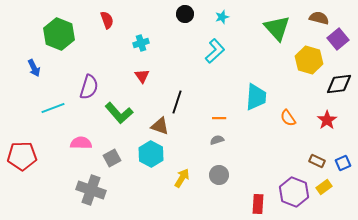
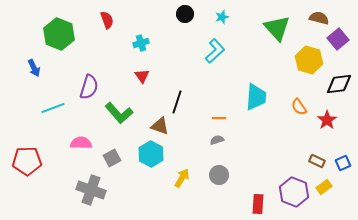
orange semicircle: moved 11 px right, 11 px up
red pentagon: moved 5 px right, 5 px down
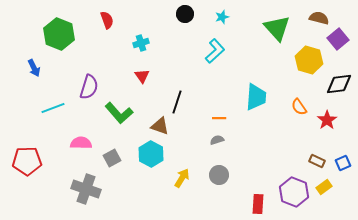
gray cross: moved 5 px left, 1 px up
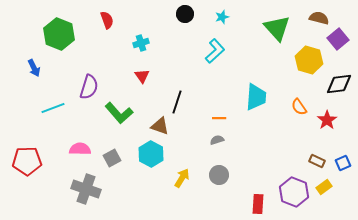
pink semicircle: moved 1 px left, 6 px down
